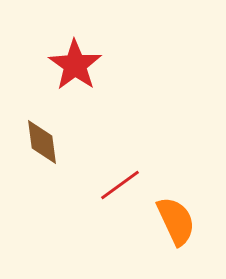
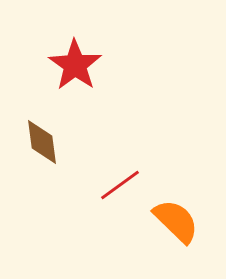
orange semicircle: rotated 21 degrees counterclockwise
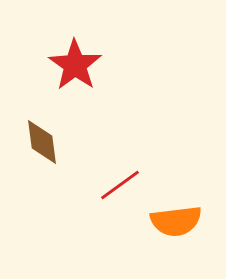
orange semicircle: rotated 129 degrees clockwise
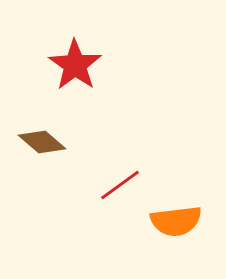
brown diamond: rotated 42 degrees counterclockwise
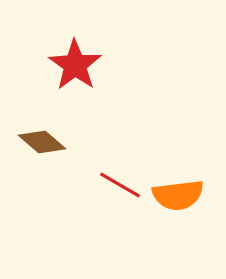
red line: rotated 66 degrees clockwise
orange semicircle: moved 2 px right, 26 px up
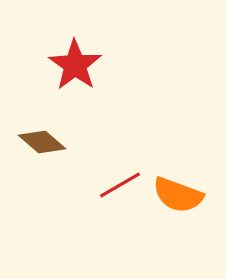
red line: rotated 60 degrees counterclockwise
orange semicircle: rotated 27 degrees clockwise
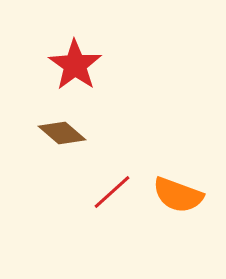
brown diamond: moved 20 px right, 9 px up
red line: moved 8 px left, 7 px down; rotated 12 degrees counterclockwise
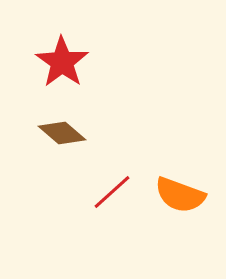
red star: moved 13 px left, 3 px up
orange semicircle: moved 2 px right
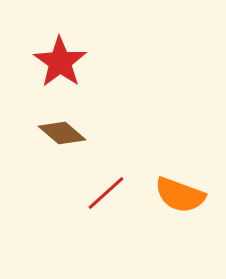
red star: moved 2 px left
red line: moved 6 px left, 1 px down
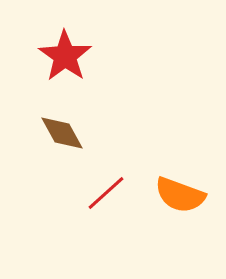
red star: moved 5 px right, 6 px up
brown diamond: rotated 21 degrees clockwise
